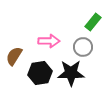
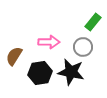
pink arrow: moved 1 px down
black star: moved 1 px up; rotated 12 degrees clockwise
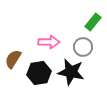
brown semicircle: moved 1 px left, 3 px down
black hexagon: moved 1 px left
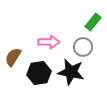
brown semicircle: moved 2 px up
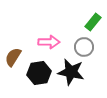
gray circle: moved 1 px right
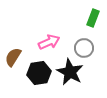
green rectangle: moved 4 px up; rotated 18 degrees counterclockwise
pink arrow: rotated 25 degrees counterclockwise
gray circle: moved 1 px down
black star: moved 1 px left; rotated 16 degrees clockwise
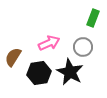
pink arrow: moved 1 px down
gray circle: moved 1 px left, 1 px up
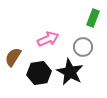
pink arrow: moved 1 px left, 4 px up
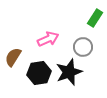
green rectangle: moved 2 px right; rotated 12 degrees clockwise
black star: moved 1 px left; rotated 24 degrees clockwise
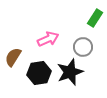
black star: moved 1 px right
